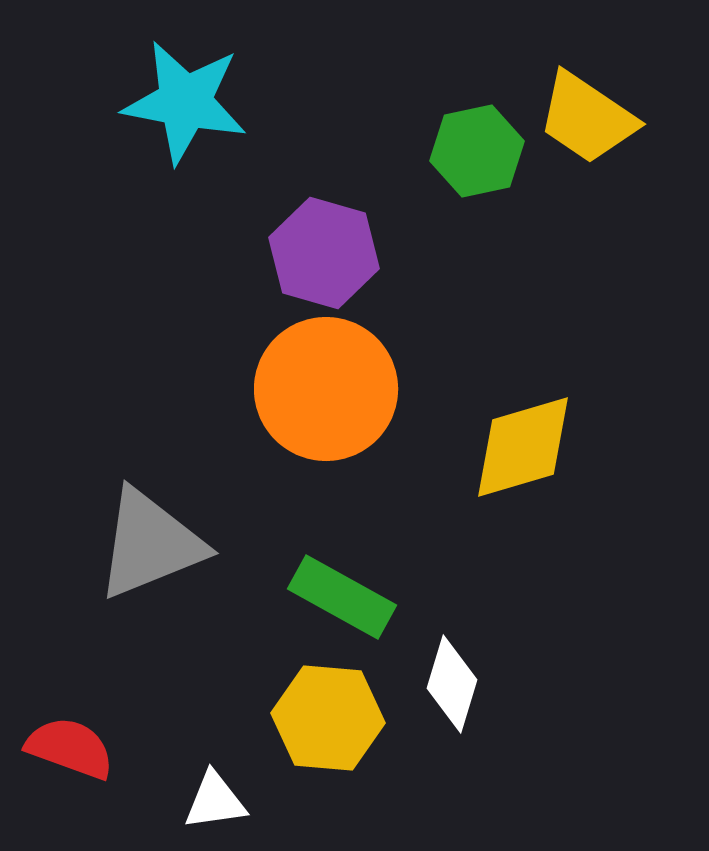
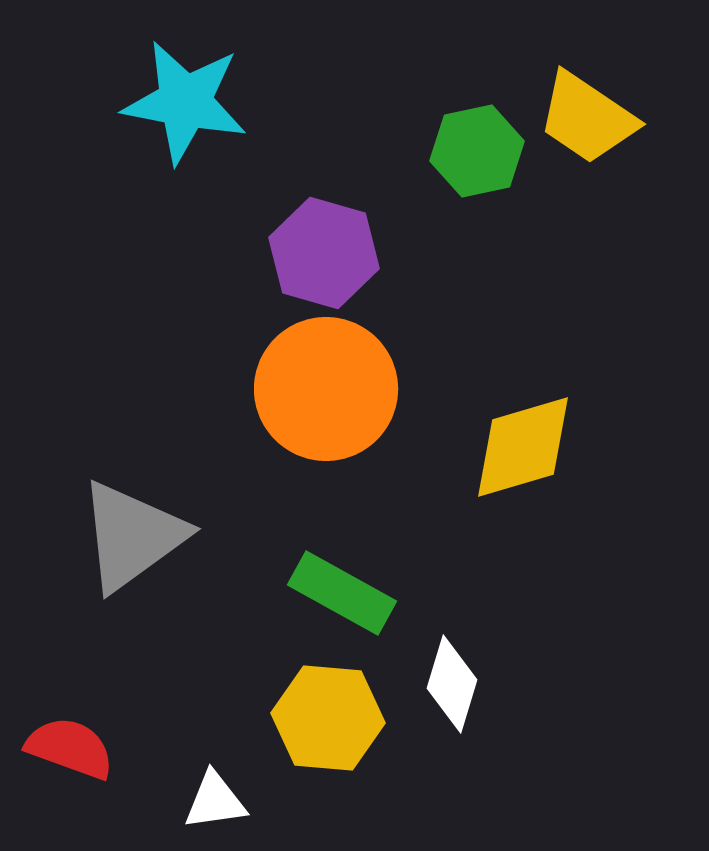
gray triangle: moved 18 px left, 8 px up; rotated 14 degrees counterclockwise
green rectangle: moved 4 px up
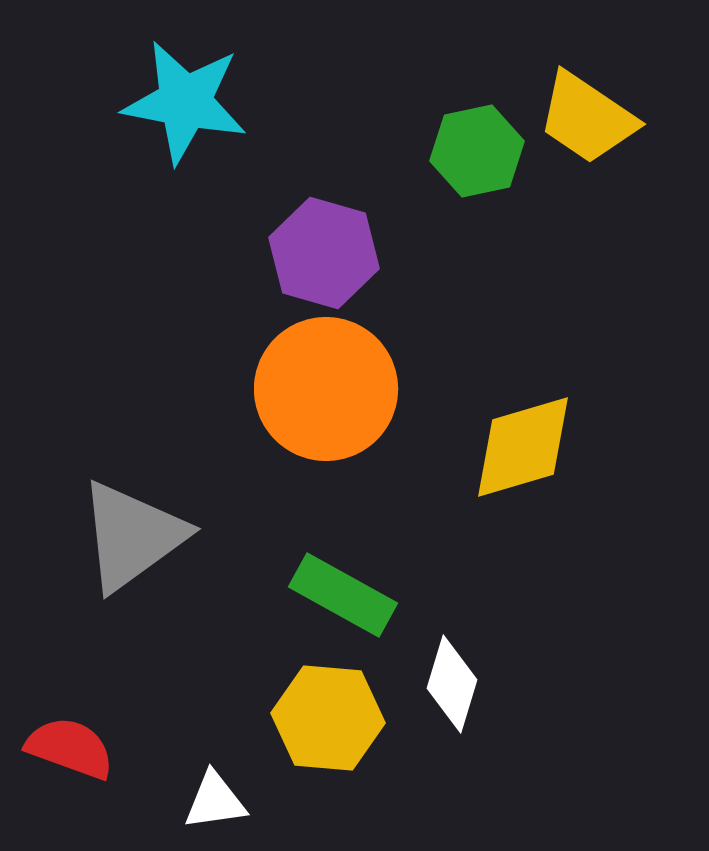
green rectangle: moved 1 px right, 2 px down
